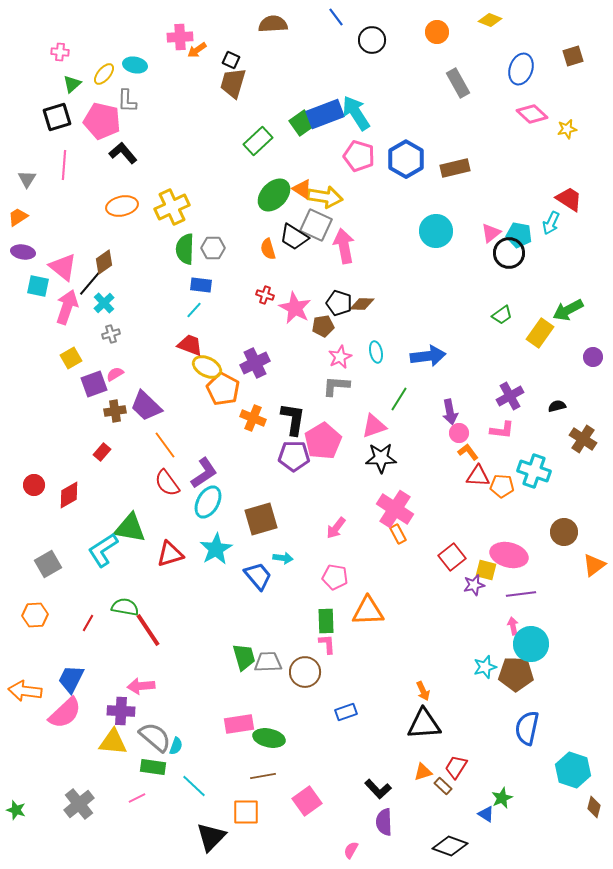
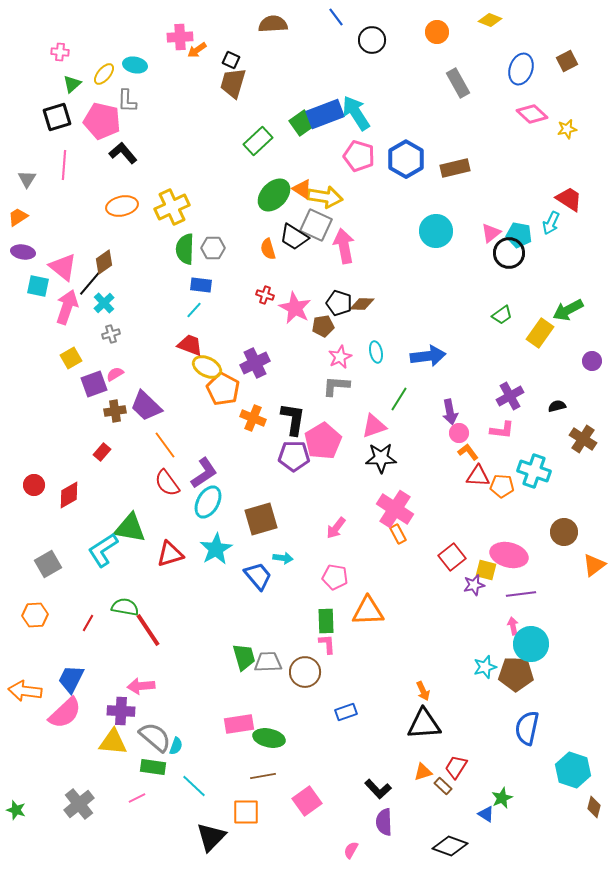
brown square at (573, 56): moved 6 px left, 5 px down; rotated 10 degrees counterclockwise
purple circle at (593, 357): moved 1 px left, 4 px down
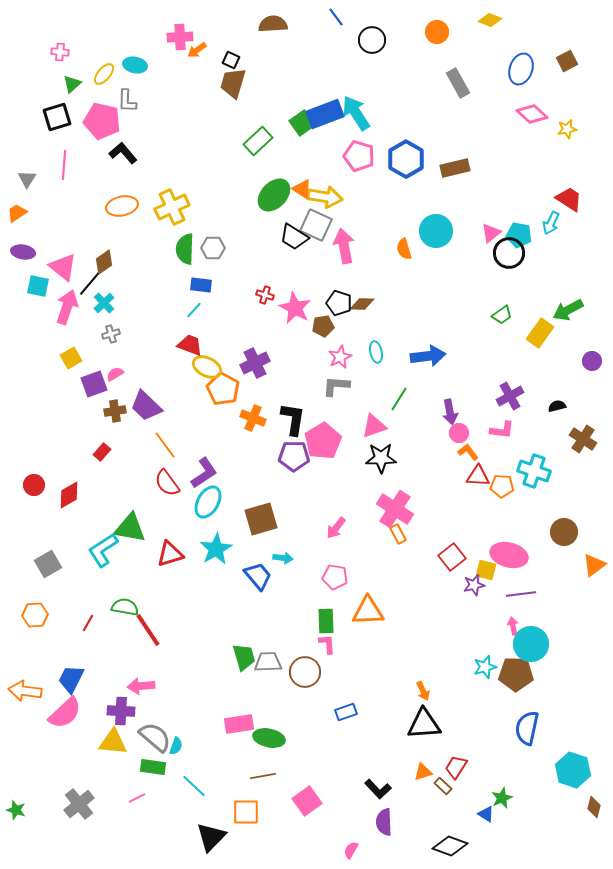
orange trapezoid at (18, 217): moved 1 px left, 4 px up
orange semicircle at (268, 249): moved 136 px right
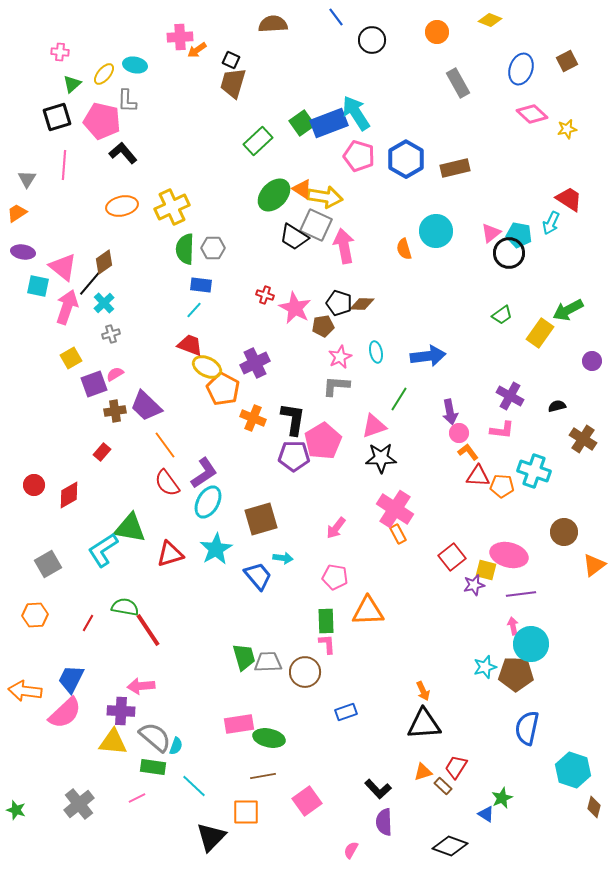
blue rectangle at (325, 114): moved 4 px right, 9 px down
purple cross at (510, 396): rotated 32 degrees counterclockwise
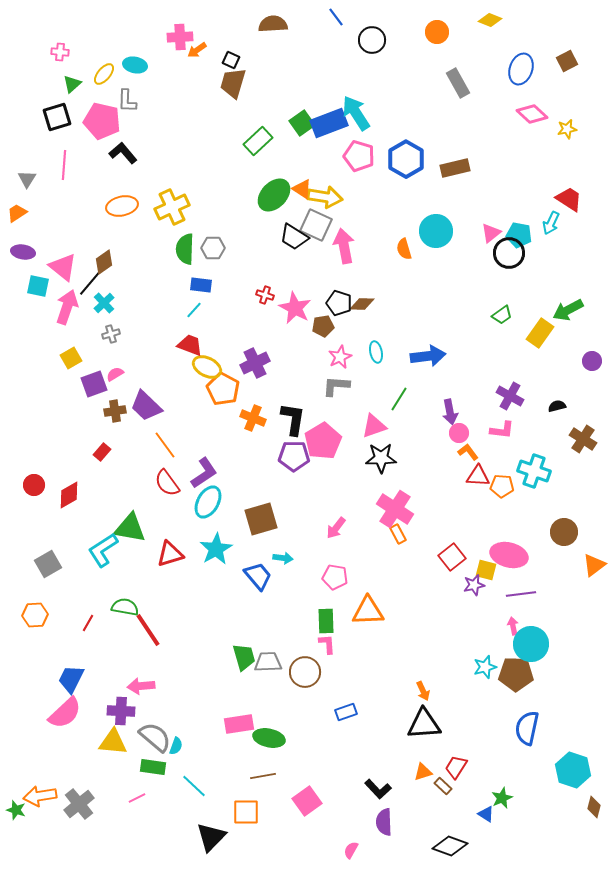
orange arrow at (25, 691): moved 15 px right, 105 px down; rotated 16 degrees counterclockwise
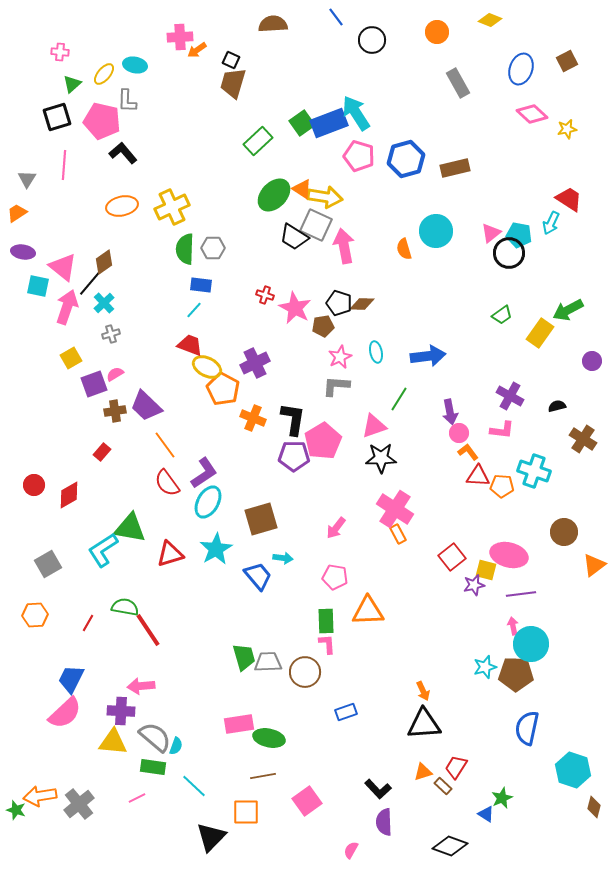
blue hexagon at (406, 159): rotated 15 degrees clockwise
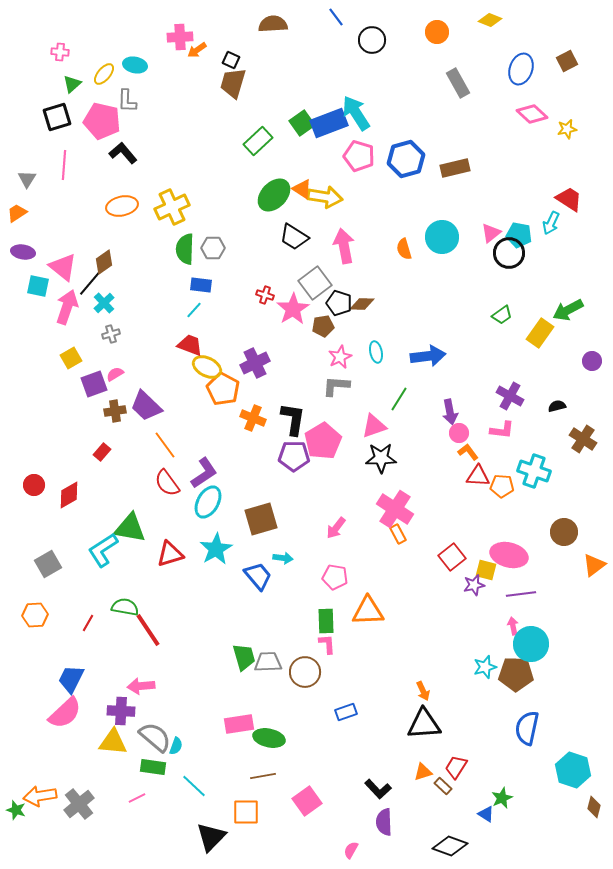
gray square at (316, 225): moved 1 px left, 58 px down; rotated 28 degrees clockwise
cyan circle at (436, 231): moved 6 px right, 6 px down
pink star at (295, 308): moved 2 px left, 1 px down; rotated 12 degrees clockwise
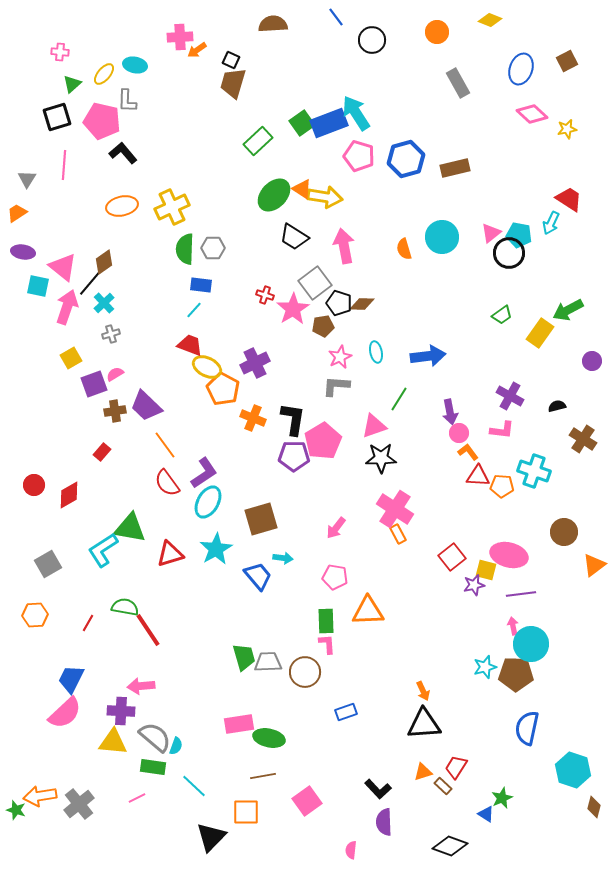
pink semicircle at (351, 850): rotated 24 degrees counterclockwise
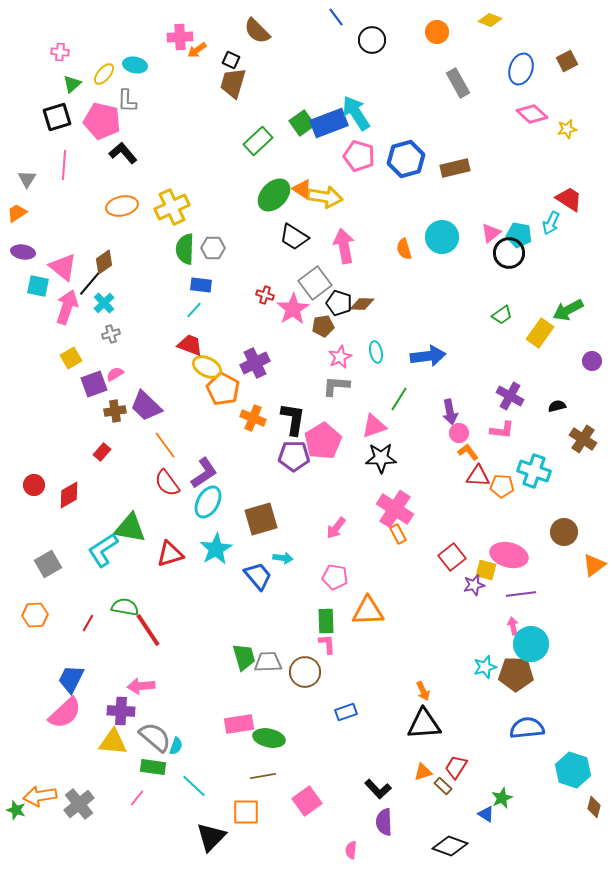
brown semicircle at (273, 24): moved 16 px left, 7 px down; rotated 132 degrees counterclockwise
blue semicircle at (527, 728): rotated 72 degrees clockwise
pink line at (137, 798): rotated 24 degrees counterclockwise
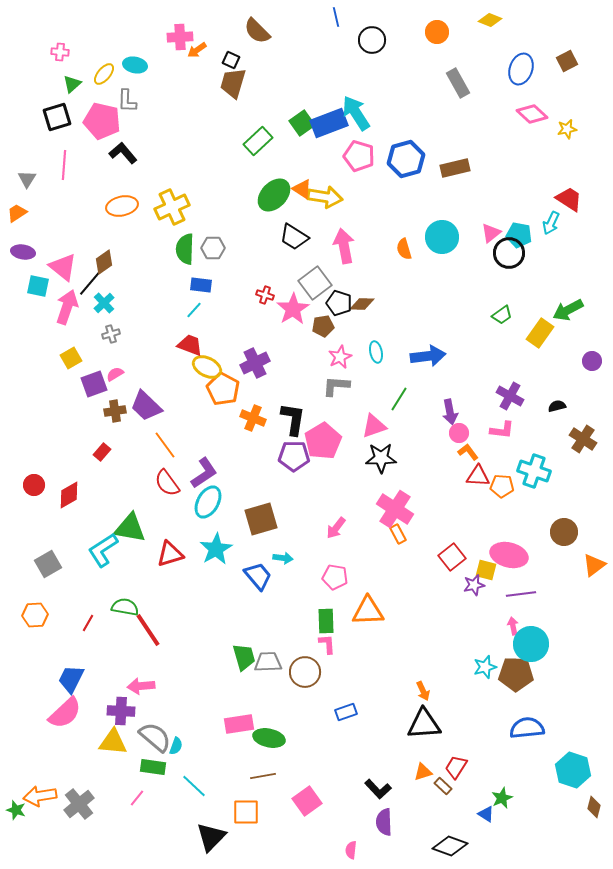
blue line at (336, 17): rotated 24 degrees clockwise
